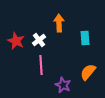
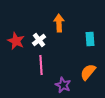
cyan rectangle: moved 5 px right, 1 px down
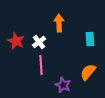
white cross: moved 2 px down
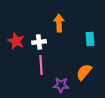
white cross: rotated 32 degrees clockwise
orange semicircle: moved 4 px left
purple star: moved 2 px left; rotated 21 degrees counterclockwise
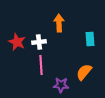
red star: moved 1 px right, 1 px down
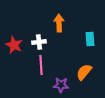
red star: moved 3 px left, 3 px down
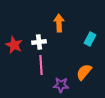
cyan rectangle: rotated 32 degrees clockwise
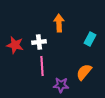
red star: moved 1 px right; rotated 12 degrees counterclockwise
pink line: moved 1 px right, 1 px down
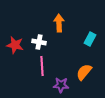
white cross: rotated 16 degrees clockwise
